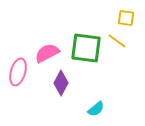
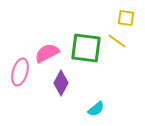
pink ellipse: moved 2 px right
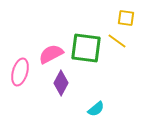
pink semicircle: moved 4 px right, 1 px down
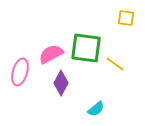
yellow line: moved 2 px left, 23 px down
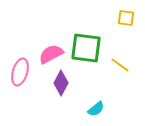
yellow line: moved 5 px right, 1 px down
